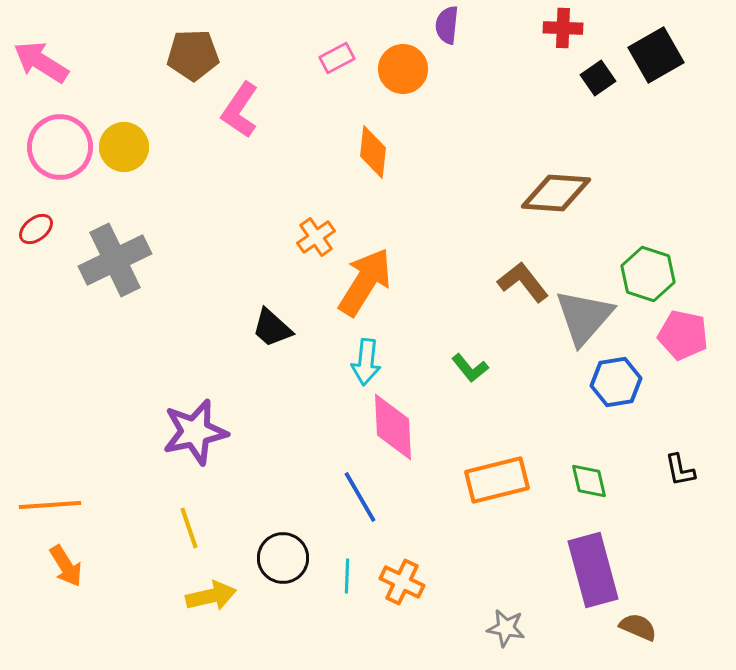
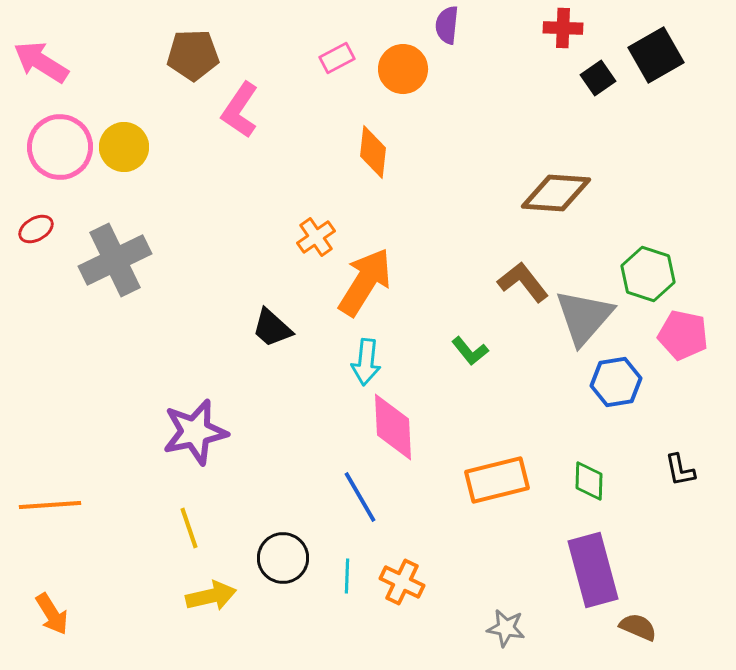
red ellipse at (36, 229): rotated 8 degrees clockwise
green L-shape at (470, 368): moved 17 px up
green diamond at (589, 481): rotated 15 degrees clockwise
orange arrow at (66, 566): moved 14 px left, 48 px down
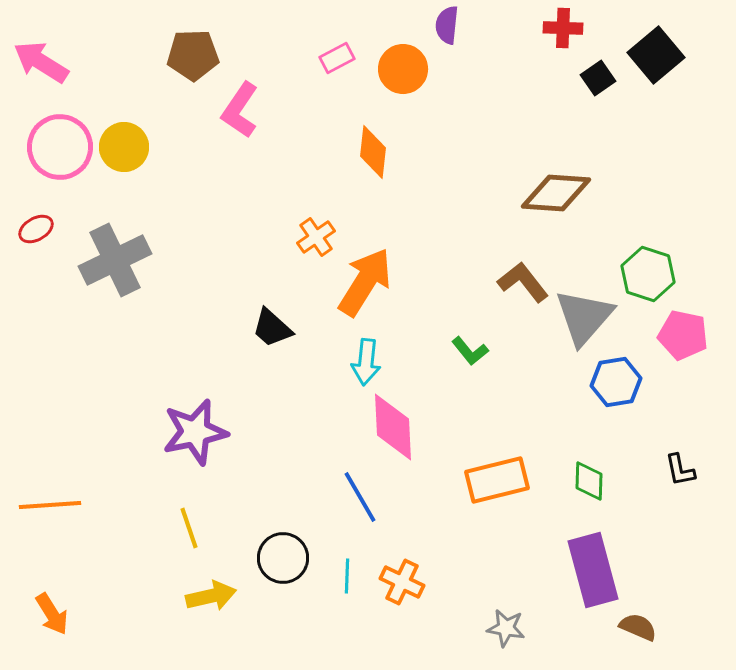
black square at (656, 55): rotated 10 degrees counterclockwise
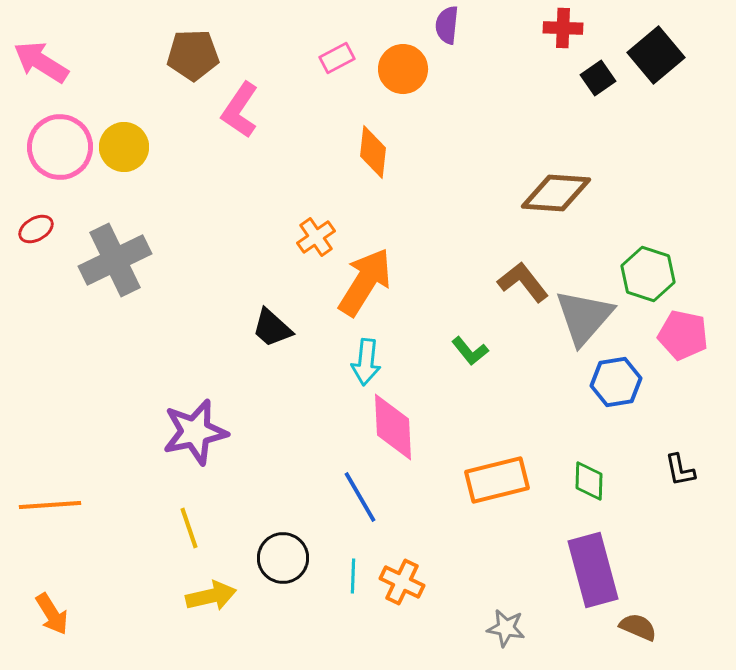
cyan line at (347, 576): moved 6 px right
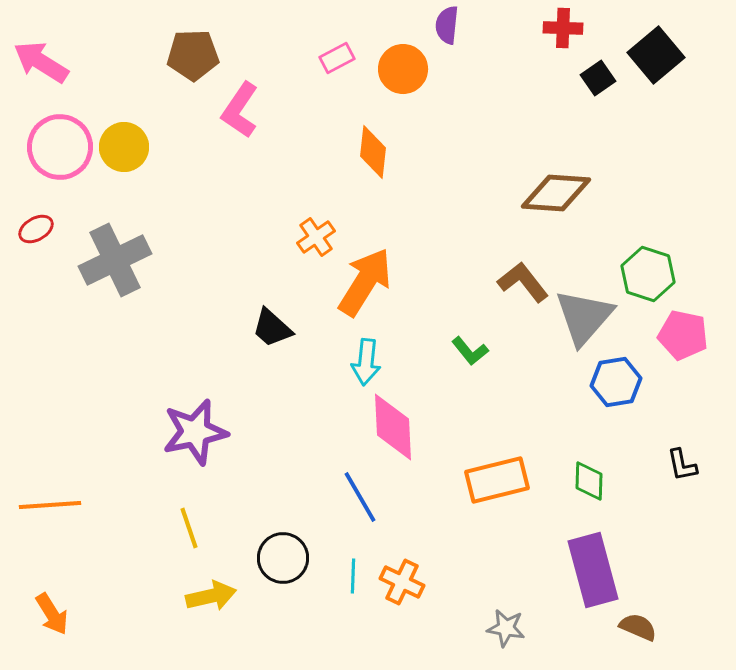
black L-shape at (680, 470): moved 2 px right, 5 px up
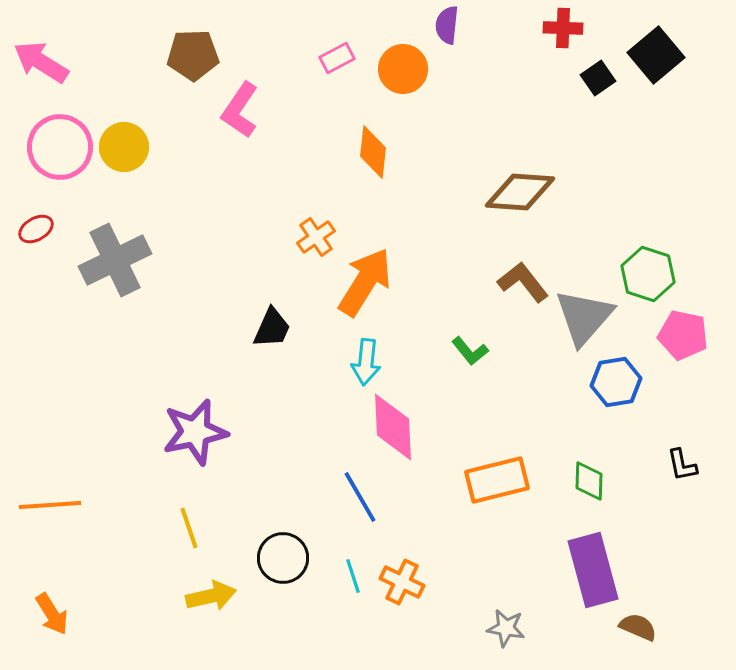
brown diamond at (556, 193): moved 36 px left, 1 px up
black trapezoid at (272, 328): rotated 108 degrees counterclockwise
cyan line at (353, 576): rotated 20 degrees counterclockwise
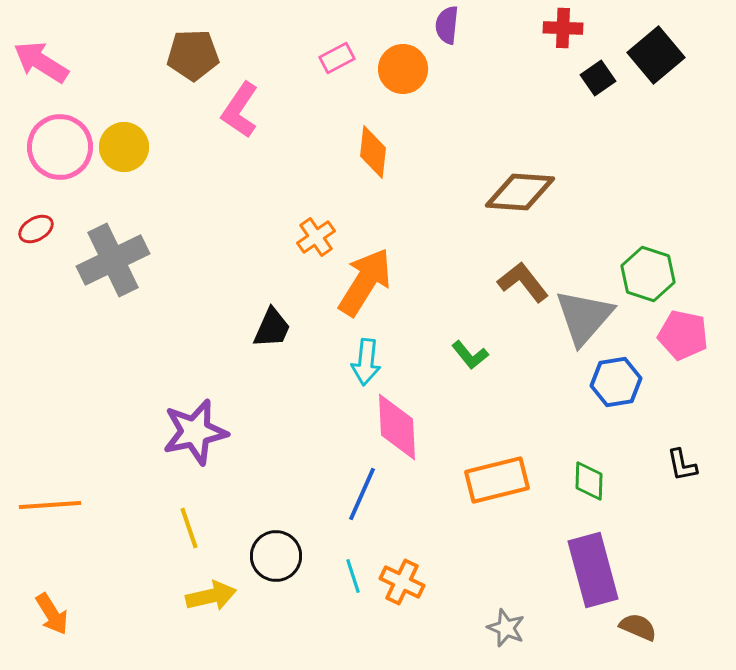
gray cross at (115, 260): moved 2 px left
green L-shape at (470, 351): moved 4 px down
pink diamond at (393, 427): moved 4 px right
blue line at (360, 497): moved 2 px right, 3 px up; rotated 54 degrees clockwise
black circle at (283, 558): moved 7 px left, 2 px up
gray star at (506, 628): rotated 12 degrees clockwise
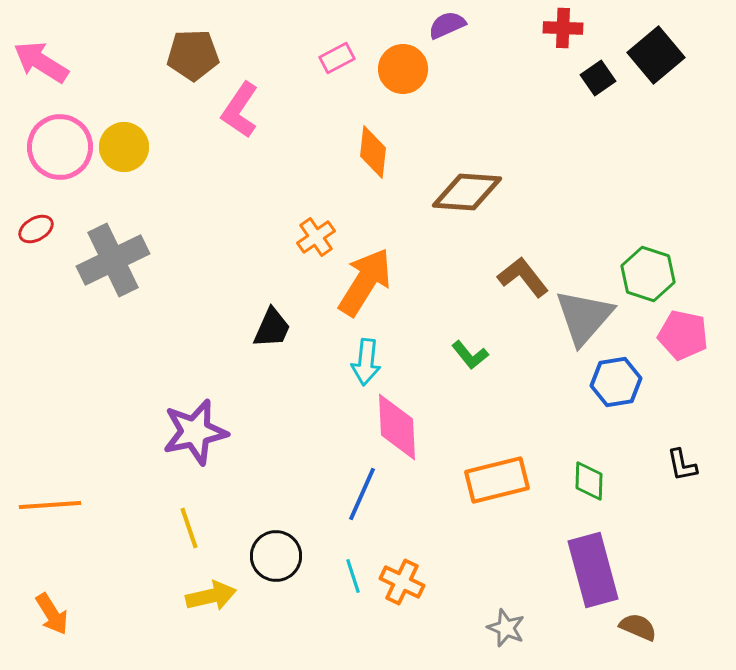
purple semicircle at (447, 25): rotated 60 degrees clockwise
brown diamond at (520, 192): moved 53 px left
brown L-shape at (523, 282): moved 5 px up
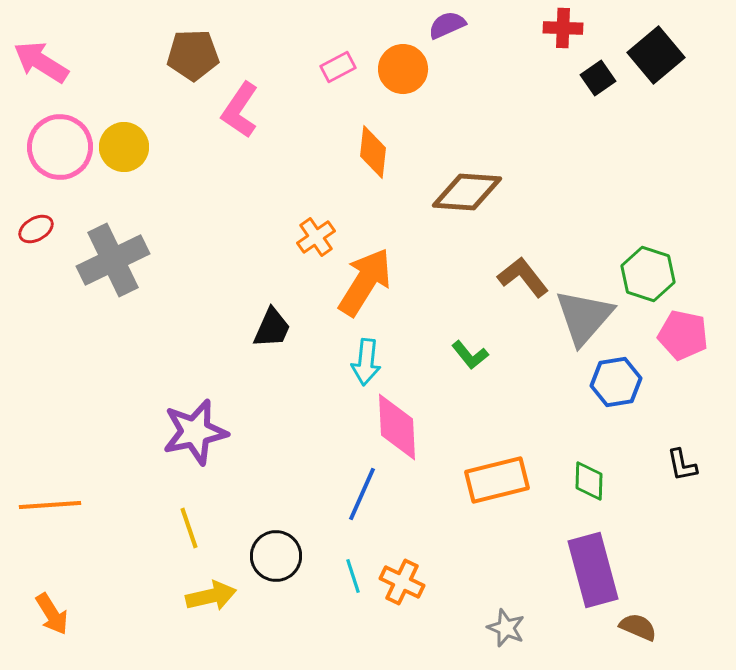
pink rectangle at (337, 58): moved 1 px right, 9 px down
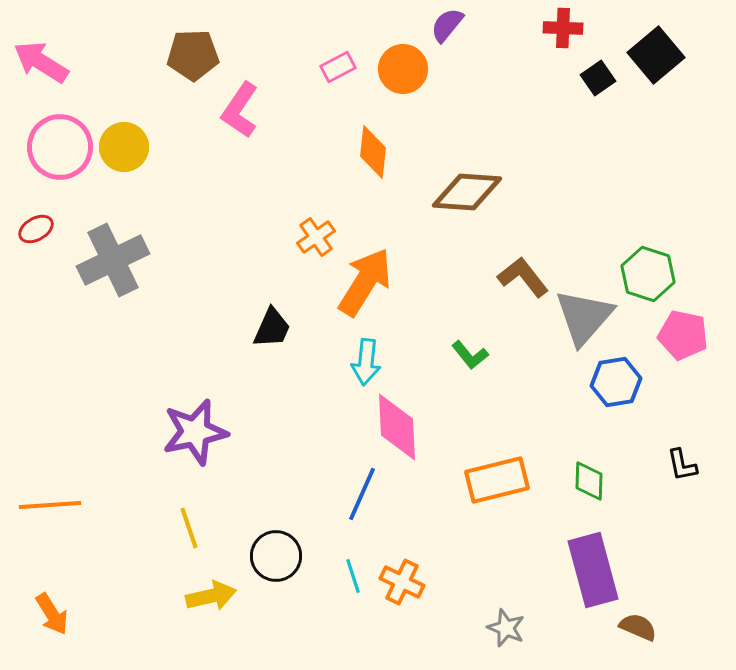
purple semicircle at (447, 25): rotated 27 degrees counterclockwise
